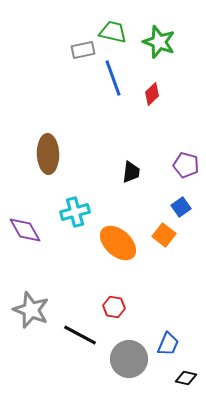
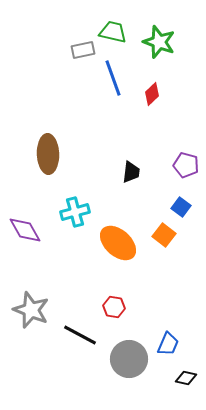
blue square: rotated 18 degrees counterclockwise
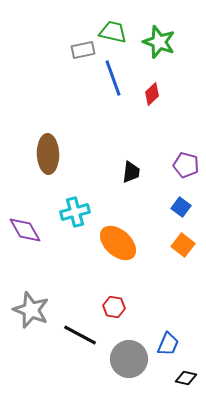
orange square: moved 19 px right, 10 px down
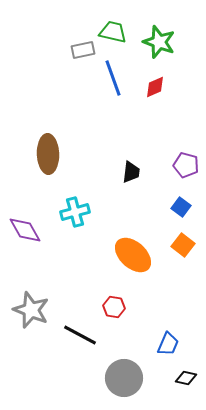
red diamond: moved 3 px right, 7 px up; rotated 20 degrees clockwise
orange ellipse: moved 15 px right, 12 px down
gray circle: moved 5 px left, 19 px down
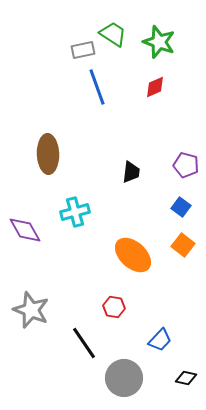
green trapezoid: moved 2 px down; rotated 20 degrees clockwise
blue line: moved 16 px left, 9 px down
black line: moved 4 px right, 8 px down; rotated 28 degrees clockwise
blue trapezoid: moved 8 px left, 4 px up; rotated 20 degrees clockwise
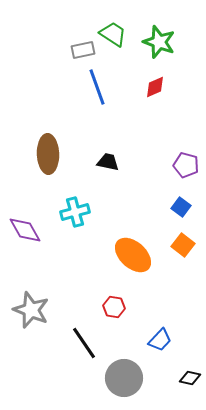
black trapezoid: moved 23 px left, 10 px up; rotated 85 degrees counterclockwise
black diamond: moved 4 px right
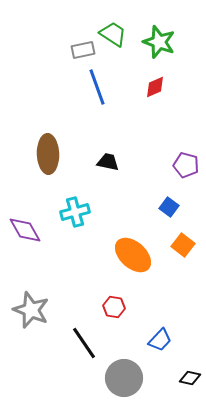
blue square: moved 12 px left
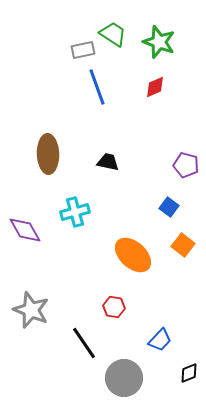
black diamond: moved 1 px left, 5 px up; rotated 35 degrees counterclockwise
